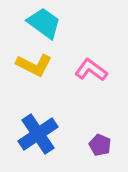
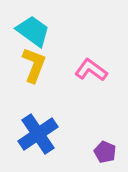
cyan trapezoid: moved 11 px left, 8 px down
yellow L-shape: rotated 96 degrees counterclockwise
purple pentagon: moved 5 px right, 7 px down
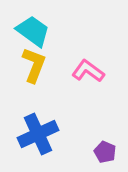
pink L-shape: moved 3 px left, 1 px down
blue cross: rotated 9 degrees clockwise
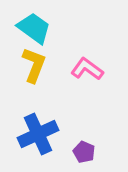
cyan trapezoid: moved 1 px right, 3 px up
pink L-shape: moved 1 px left, 2 px up
purple pentagon: moved 21 px left
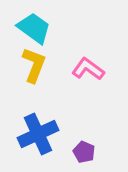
pink L-shape: moved 1 px right
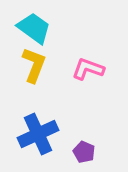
pink L-shape: rotated 16 degrees counterclockwise
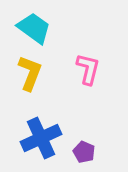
yellow L-shape: moved 4 px left, 8 px down
pink L-shape: rotated 84 degrees clockwise
blue cross: moved 3 px right, 4 px down
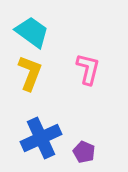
cyan trapezoid: moved 2 px left, 4 px down
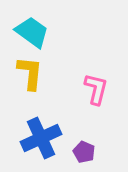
pink L-shape: moved 8 px right, 20 px down
yellow L-shape: rotated 15 degrees counterclockwise
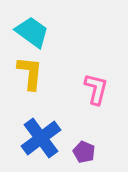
blue cross: rotated 12 degrees counterclockwise
